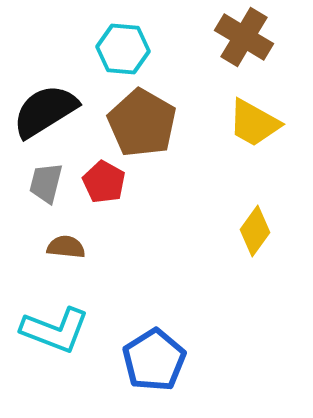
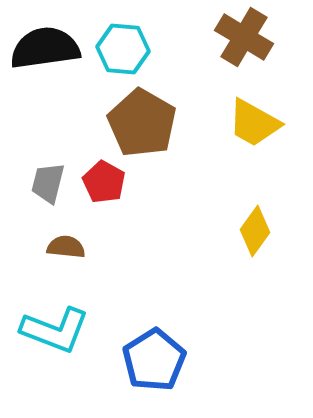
black semicircle: moved 63 px up; rotated 24 degrees clockwise
gray trapezoid: moved 2 px right
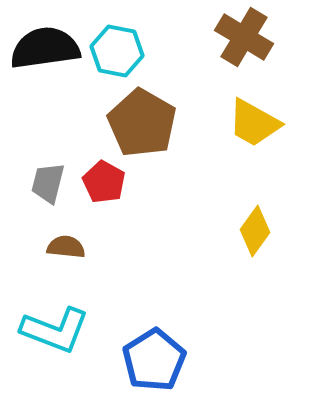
cyan hexagon: moved 6 px left, 2 px down; rotated 6 degrees clockwise
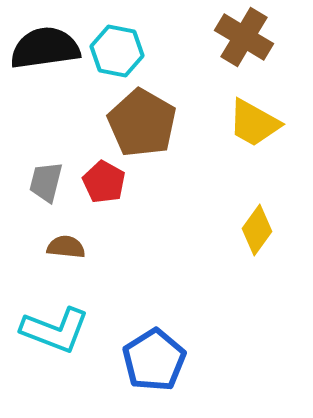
gray trapezoid: moved 2 px left, 1 px up
yellow diamond: moved 2 px right, 1 px up
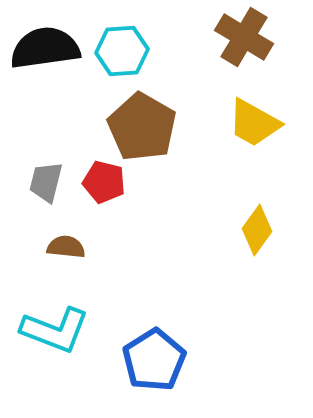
cyan hexagon: moved 5 px right; rotated 15 degrees counterclockwise
brown pentagon: moved 4 px down
red pentagon: rotated 15 degrees counterclockwise
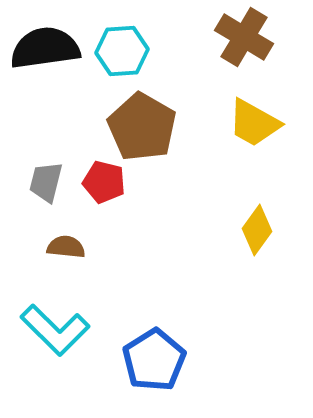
cyan L-shape: rotated 24 degrees clockwise
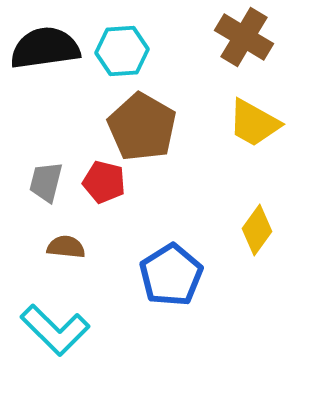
blue pentagon: moved 17 px right, 85 px up
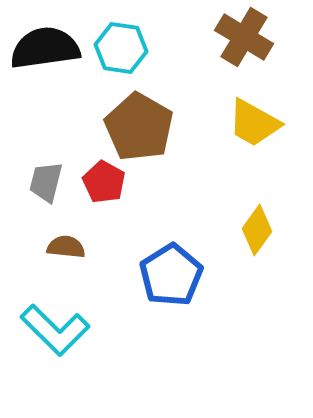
cyan hexagon: moved 1 px left, 3 px up; rotated 12 degrees clockwise
brown pentagon: moved 3 px left
red pentagon: rotated 15 degrees clockwise
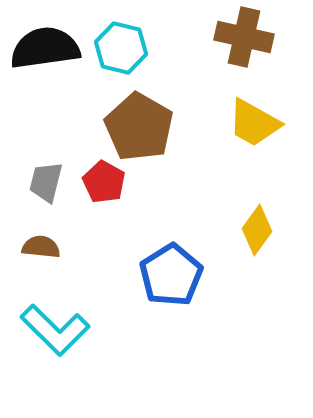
brown cross: rotated 18 degrees counterclockwise
cyan hexagon: rotated 6 degrees clockwise
brown semicircle: moved 25 px left
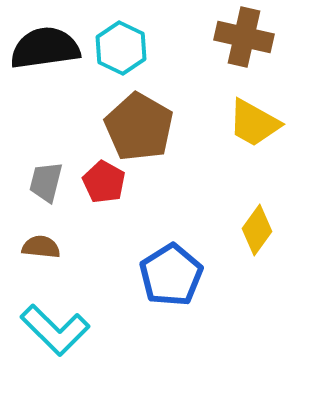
cyan hexagon: rotated 12 degrees clockwise
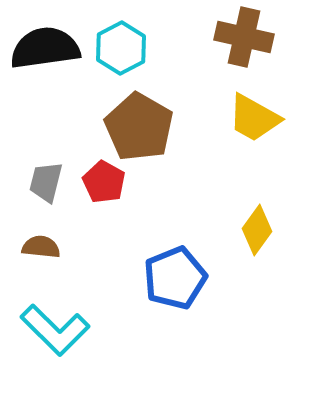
cyan hexagon: rotated 6 degrees clockwise
yellow trapezoid: moved 5 px up
blue pentagon: moved 4 px right, 3 px down; rotated 10 degrees clockwise
